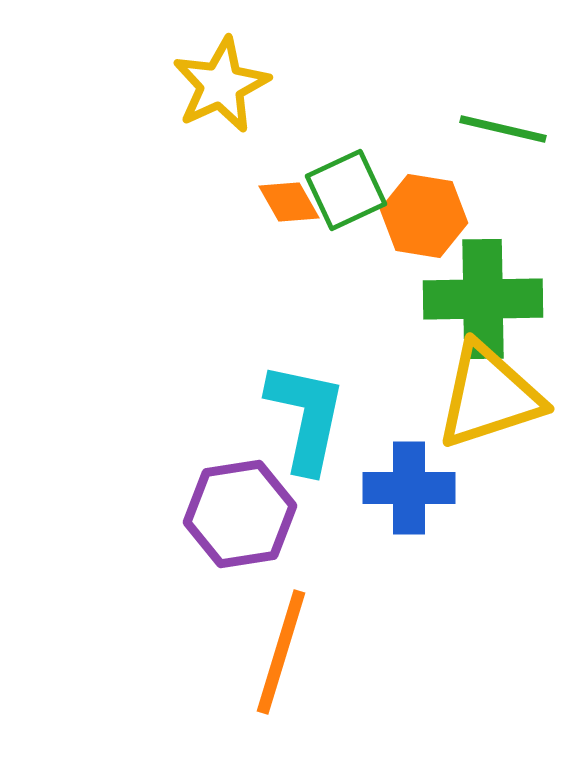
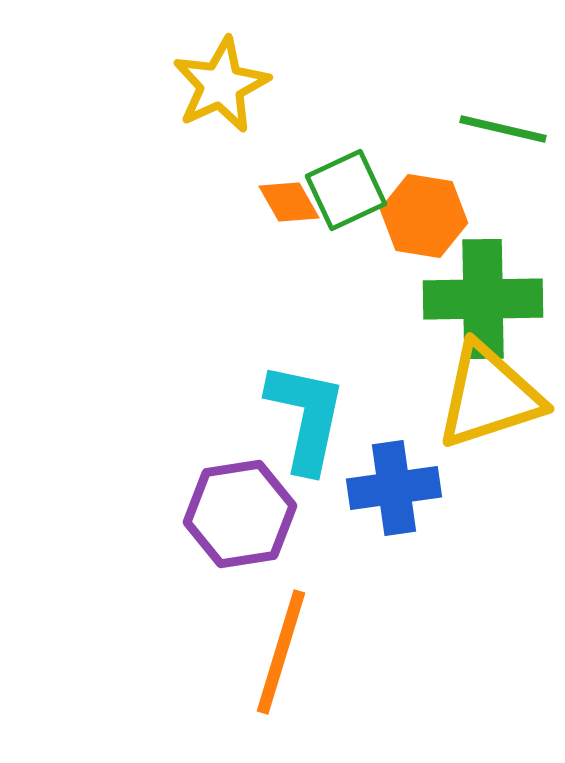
blue cross: moved 15 px left; rotated 8 degrees counterclockwise
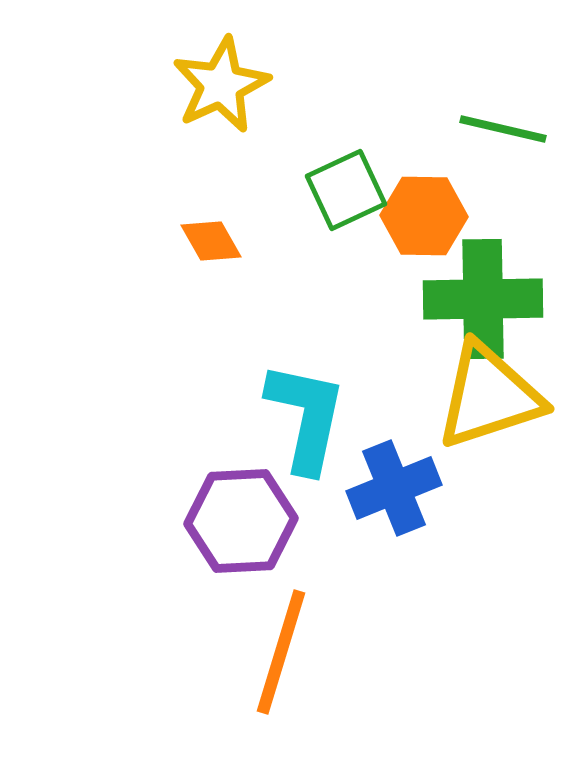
orange diamond: moved 78 px left, 39 px down
orange hexagon: rotated 8 degrees counterclockwise
blue cross: rotated 14 degrees counterclockwise
purple hexagon: moved 1 px right, 7 px down; rotated 6 degrees clockwise
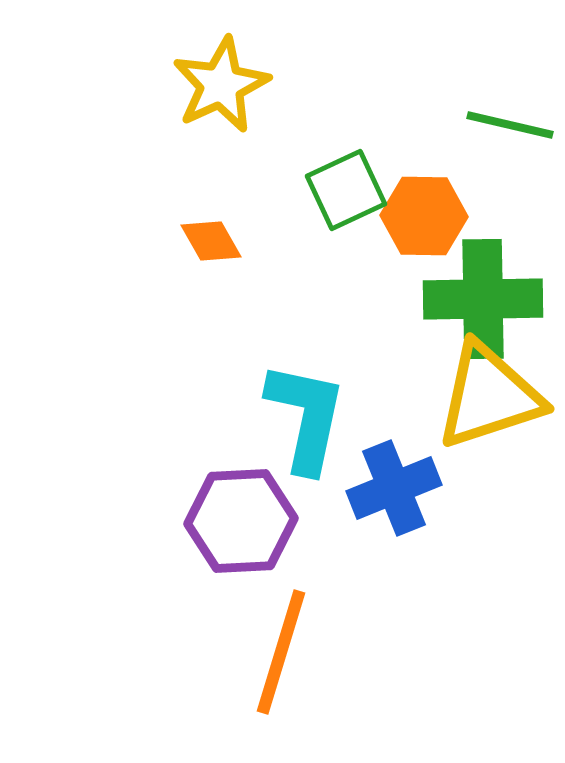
green line: moved 7 px right, 4 px up
